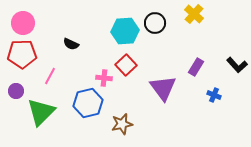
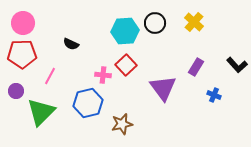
yellow cross: moved 8 px down
pink cross: moved 1 px left, 3 px up
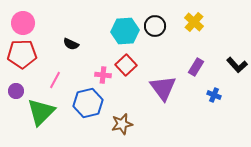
black circle: moved 3 px down
pink line: moved 5 px right, 4 px down
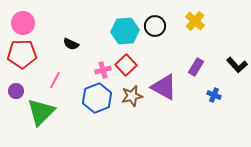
yellow cross: moved 1 px right, 1 px up
pink cross: moved 5 px up; rotated 21 degrees counterclockwise
purple triangle: moved 1 px right, 1 px up; rotated 24 degrees counterclockwise
blue hexagon: moved 9 px right, 5 px up; rotated 8 degrees counterclockwise
brown star: moved 10 px right, 28 px up
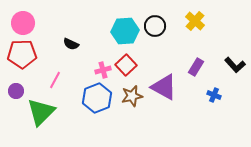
black L-shape: moved 2 px left
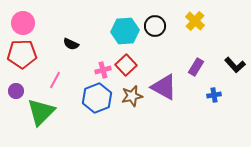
blue cross: rotated 32 degrees counterclockwise
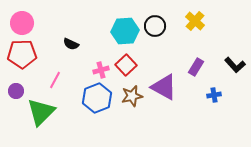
pink circle: moved 1 px left
pink cross: moved 2 px left
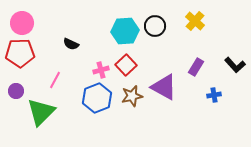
red pentagon: moved 2 px left, 1 px up
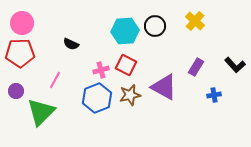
red square: rotated 20 degrees counterclockwise
brown star: moved 2 px left, 1 px up
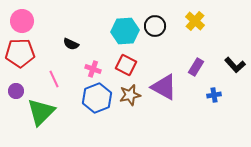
pink circle: moved 2 px up
pink cross: moved 8 px left, 1 px up; rotated 35 degrees clockwise
pink line: moved 1 px left, 1 px up; rotated 54 degrees counterclockwise
